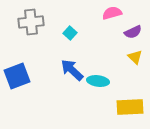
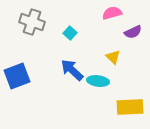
gray cross: moved 1 px right; rotated 25 degrees clockwise
yellow triangle: moved 22 px left
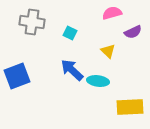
gray cross: rotated 10 degrees counterclockwise
cyan square: rotated 16 degrees counterclockwise
yellow triangle: moved 5 px left, 6 px up
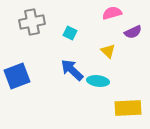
gray cross: rotated 20 degrees counterclockwise
yellow rectangle: moved 2 px left, 1 px down
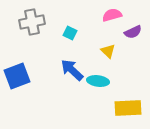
pink semicircle: moved 2 px down
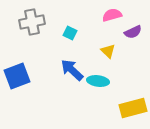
yellow rectangle: moved 5 px right; rotated 12 degrees counterclockwise
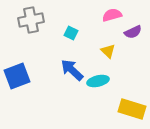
gray cross: moved 1 px left, 2 px up
cyan square: moved 1 px right
cyan ellipse: rotated 20 degrees counterclockwise
yellow rectangle: moved 1 px left, 1 px down; rotated 32 degrees clockwise
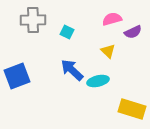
pink semicircle: moved 4 px down
gray cross: moved 2 px right; rotated 10 degrees clockwise
cyan square: moved 4 px left, 1 px up
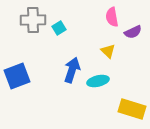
pink semicircle: moved 2 px up; rotated 84 degrees counterclockwise
cyan square: moved 8 px left, 4 px up; rotated 32 degrees clockwise
blue arrow: rotated 65 degrees clockwise
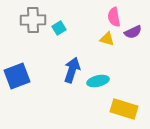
pink semicircle: moved 2 px right
yellow triangle: moved 1 px left, 12 px up; rotated 28 degrees counterclockwise
yellow rectangle: moved 8 px left
